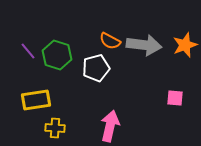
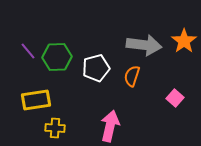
orange semicircle: moved 22 px right, 35 px down; rotated 80 degrees clockwise
orange star: moved 1 px left, 4 px up; rotated 15 degrees counterclockwise
green hexagon: moved 2 px down; rotated 20 degrees counterclockwise
pink square: rotated 36 degrees clockwise
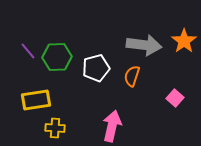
pink arrow: moved 2 px right
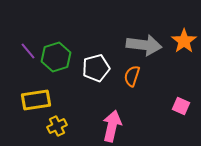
green hexagon: moved 1 px left; rotated 16 degrees counterclockwise
pink square: moved 6 px right, 8 px down; rotated 18 degrees counterclockwise
yellow cross: moved 2 px right, 2 px up; rotated 30 degrees counterclockwise
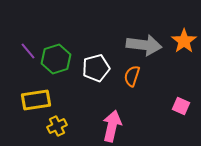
green hexagon: moved 2 px down
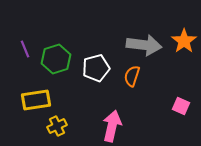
purple line: moved 3 px left, 2 px up; rotated 18 degrees clockwise
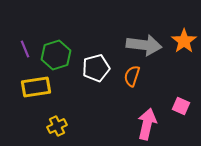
green hexagon: moved 4 px up
yellow rectangle: moved 13 px up
pink arrow: moved 35 px right, 2 px up
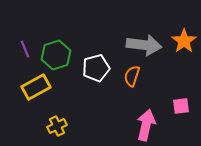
yellow rectangle: rotated 20 degrees counterclockwise
pink square: rotated 30 degrees counterclockwise
pink arrow: moved 1 px left, 1 px down
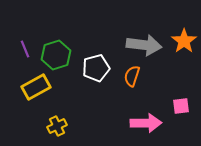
pink arrow: moved 2 px up; rotated 76 degrees clockwise
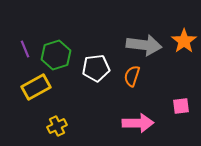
white pentagon: rotated 8 degrees clockwise
pink arrow: moved 8 px left
